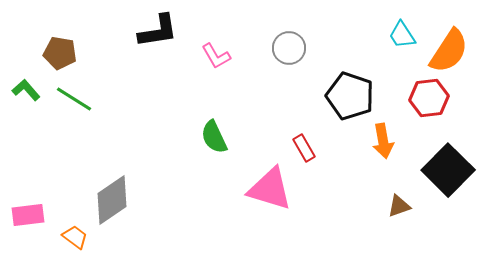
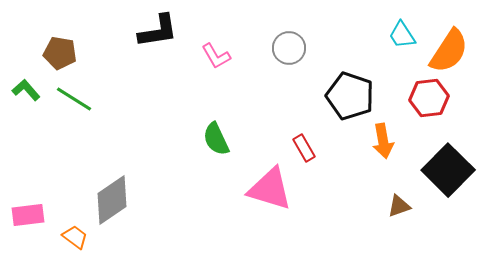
green semicircle: moved 2 px right, 2 px down
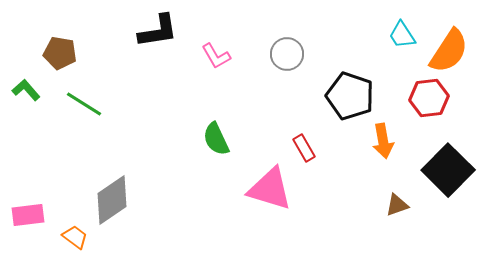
gray circle: moved 2 px left, 6 px down
green line: moved 10 px right, 5 px down
brown triangle: moved 2 px left, 1 px up
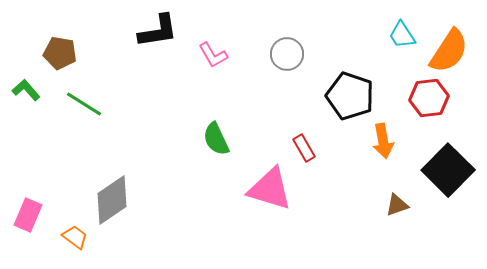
pink L-shape: moved 3 px left, 1 px up
pink rectangle: rotated 60 degrees counterclockwise
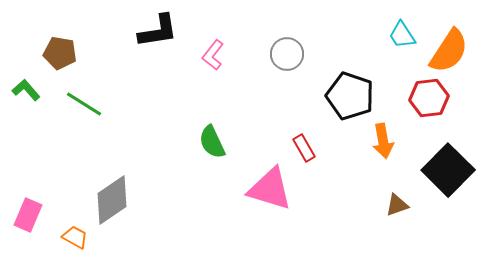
pink L-shape: rotated 68 degrees clockwise
green semicircle: moved 4 px left, 3 px down
orange trapezoid: rotated 8 degrees counterclockwise
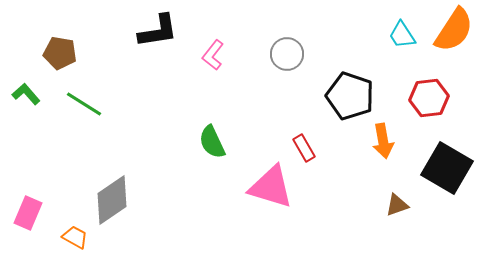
orange semicircle: moved 5 px right, 21 px up
green L-shape: moved 4 px down
black square: moved 1 px left, 2 px up; rotated 15 degrees counterclockwise
pink triangle: moved 1 px right, 2 px up
pink rectangle: moved 2 px up
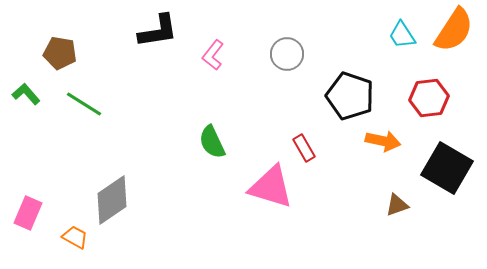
orange arrow: rotated 68 degrees counterclockwise
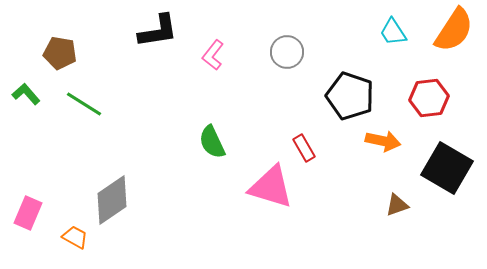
cyan trapezoid: moved 9 px left, 3 px up
gray circle: moved 2 px up
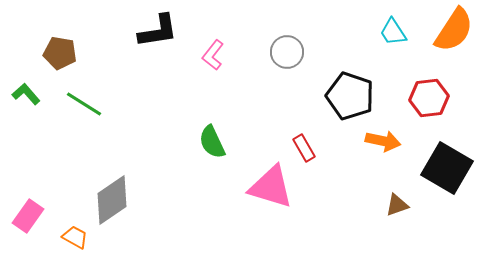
pink rectangle: moved 3 px down; rotated 12 degrees clockwise
